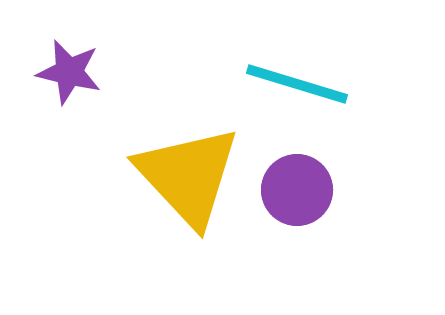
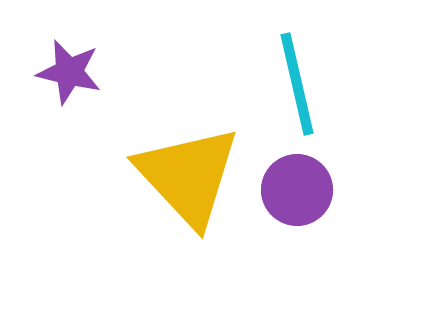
cyan line: rotated 60 degrees clockwise
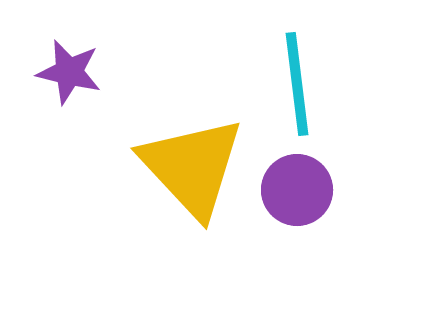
cyan line: rotated 6 degrees clockwise
yellow triangle: moved 4 px right, 9 px up
